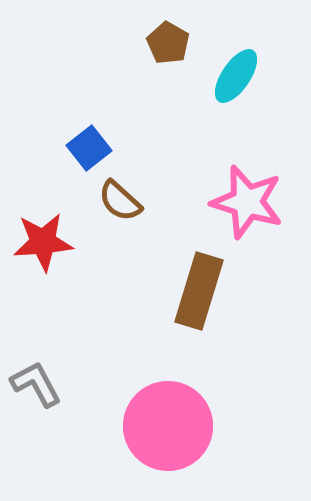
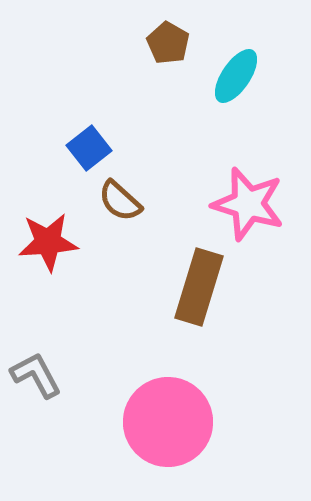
pink star: moved 1 px right, 2 px down
red star: moved 5 px right
brown rectangle: moved 4 px up
gray L-shape: moved 9 px up
pink circle: moved 4 px up
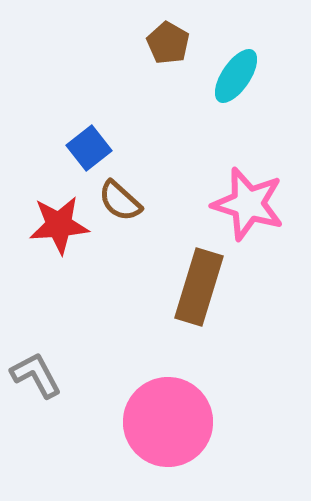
red star: moved 11 px right, 17 px up
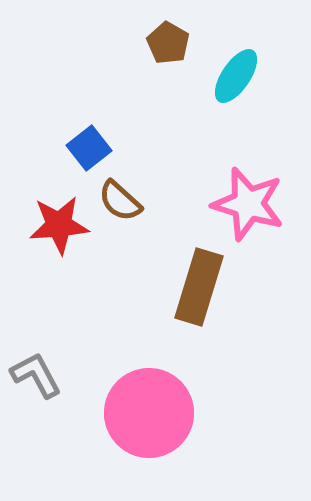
pink circle: moved 19 px left, 9 px up
